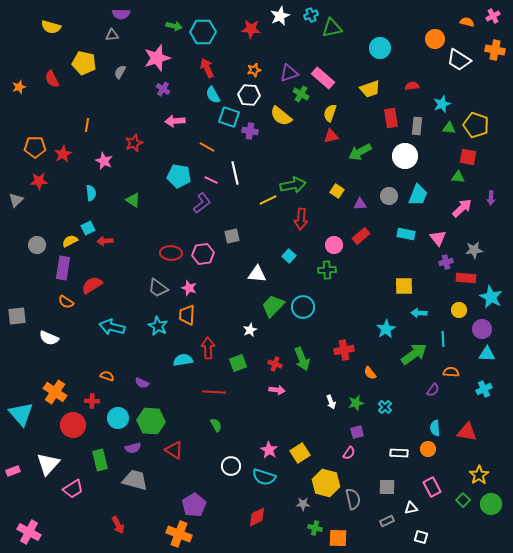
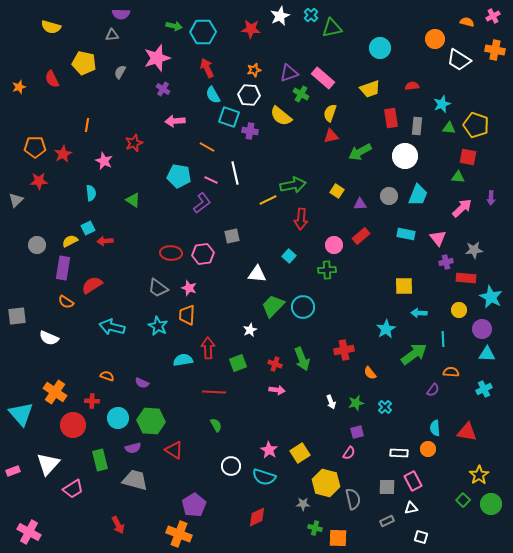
cyan cross at (311, 15): rotated 24 degrees counterclockwise
pink rectangle at (432, 487): moved 19 px left, 6 px up
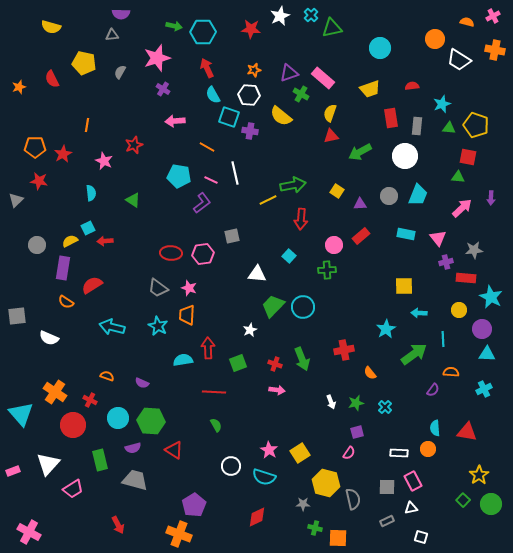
red star at (134, 143): moved 2 px down
red star at (39, 181): rotated 12 degrees clockwise
red cross at (92, 401): moved 2 px left, 1 px up; rotated 24 degrees clockwise
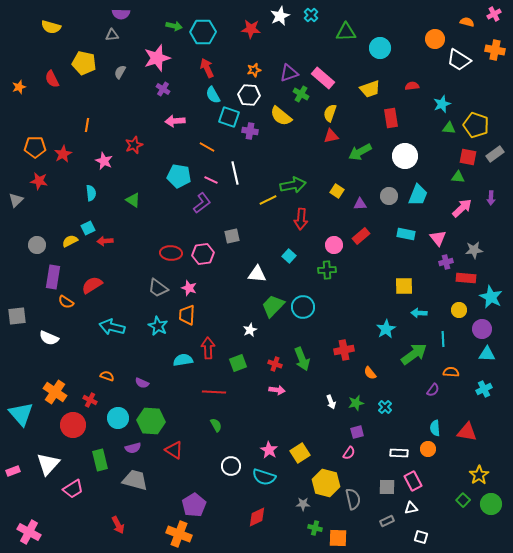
pink cross at (493, 16): moved 1 px right, 2 px up
green triangle at (332, 28): moved 14 px right, 4 px down; rotated 10 degrees clockwise
gray rectangle at (417, 126): moved 78 px right, 28 px down; rotated 48 degrees clockwise
purple rectangle at (63, 268): moved 10 px left, 9 px down
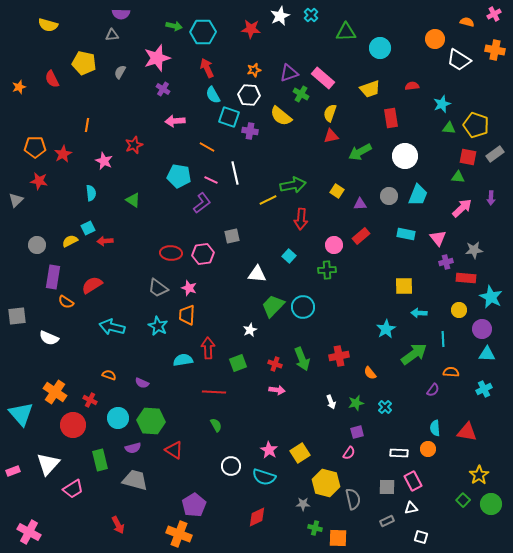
yellow semicircle at (51, 27): moved 3 px left, 2 px up
red cross at (344, 350): moved 5 px left, 6 px down
orange semicircle at (107, 376): moved 2 px right, 1 px up
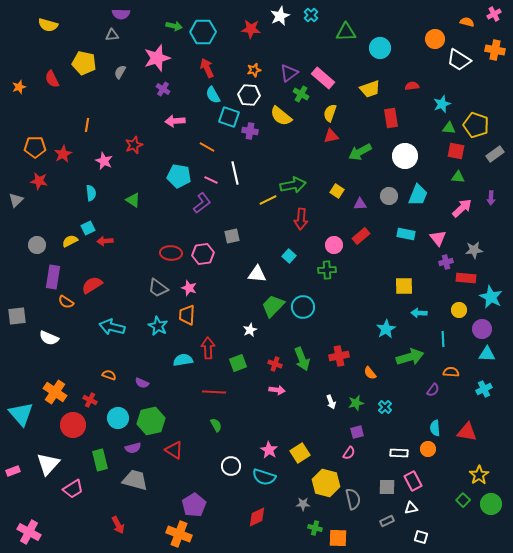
purple triangle at (289, 73): rotated 18 degrees counterclockwise
red square at (468, 157): moved 12 px left, 6 px up
green arrow at (414, 354): moved 4 px left, 3 px down; rotated 20 degrees clockwise
green hexagon at (151, 421): rotated 16 degrees counterclockwise
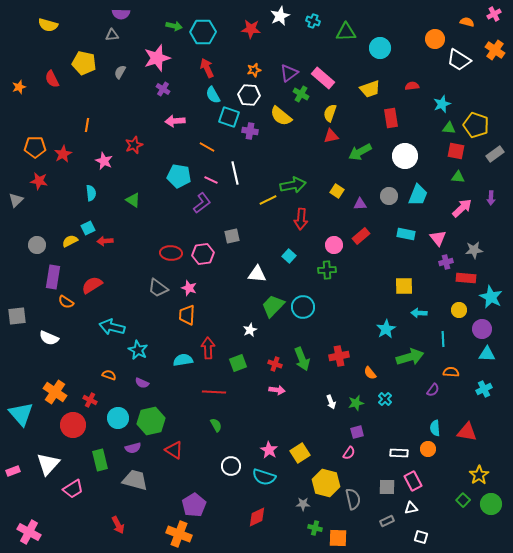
cyan cross at (311, 15): moved 2 px right, 6 px down; rotated 24 degrees counterclockwise
orange cross at (495, 50): rotated 24 degrees clockwise
cyan star at (158, 326): moved 20 px left, 24 px down
cyan cross at (385, 407): moved 8 px up
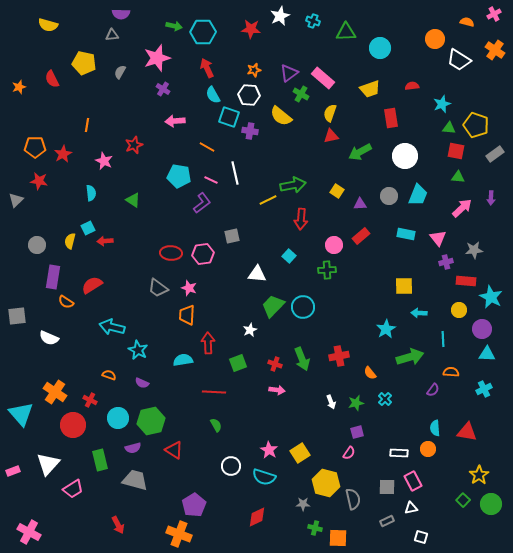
yellow semicircle at (70, 241): rotated 49 degrees counterclockwise
red rectangle at (466, 278): moved 3 px down
red arrow at (208, 348): moved 5 px up
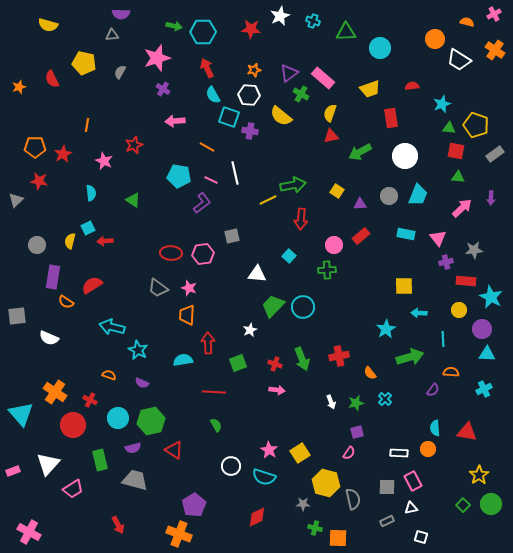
green square at (463, 500): moved 5 px down
